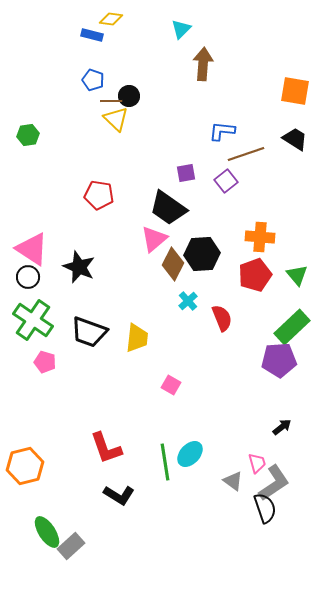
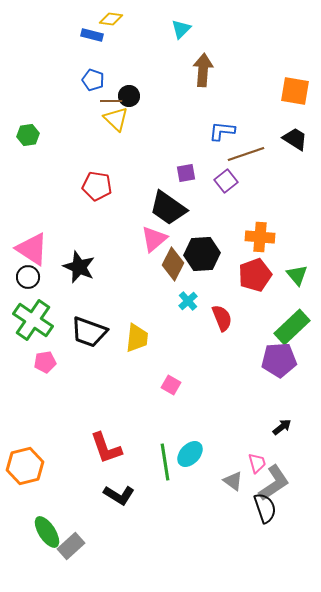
brown arrow at (203, 64): moved 6 px down
red pentagon at (99, 195): moved 2 px left, 9 px up
pink pentagon at (45, 362): rotated 25 degrees counterclockwise
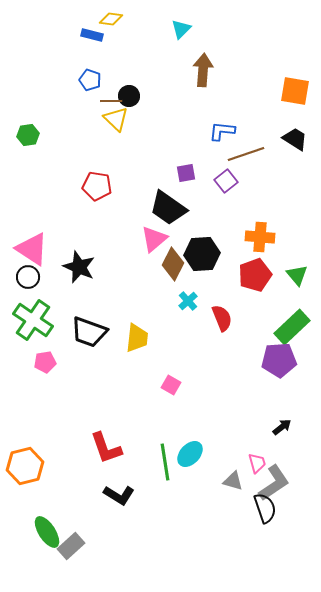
blue pentagon at (93, 80): moved 3 px left
gray triangle at (233, 481): rotated 20 degrees counterclockwise
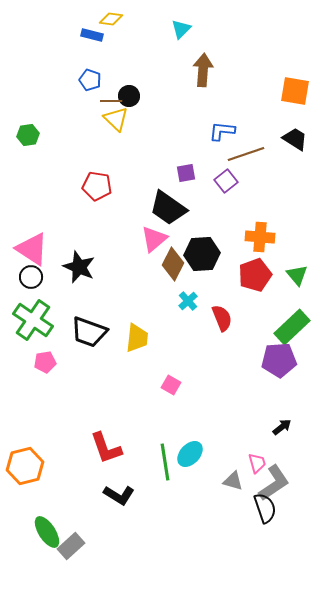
black circle at (28, 277): moved 3 px right
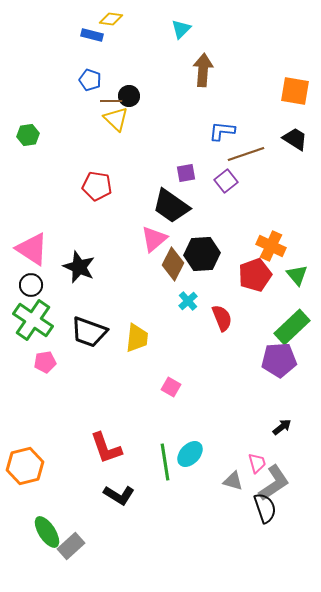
black trapezoid at (168, 208): moved 3 px right, 2 px up
orange cross at (260, 237): moved 11 px right, 9 px down; rotated 20 degrees clockwise
black circle at (31, 277): moved 8 px down
pink square at (171, 385): moved 2 px down
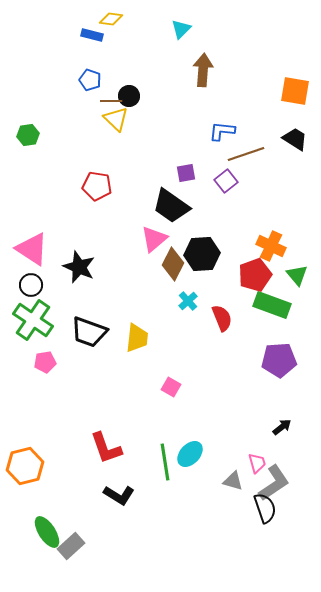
green rectangle at (292, 327): moved 20 px left, 22 px up; rotated 63 degrees clockwise
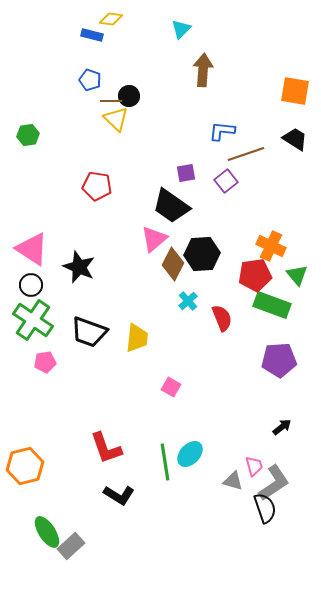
red pentagon at (255, 275): rotated 12 degrees clockwise
pink trapezoid at (257, 463): moved 3 px left, 3 px down
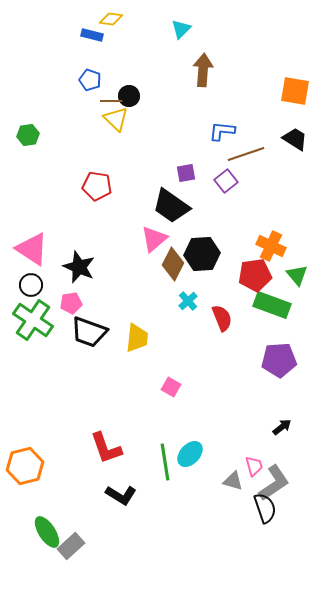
pink pentagon at (45, 362): moved 26 px right, 59 px up
black L-shape at (119, 495): moved 2 px right
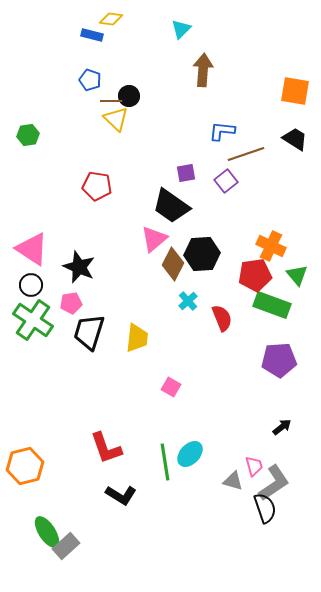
black trapezoid at (89, 332): rotated 87 degrees clockwise
gray rectangle at (71, 546): moved 5 px left
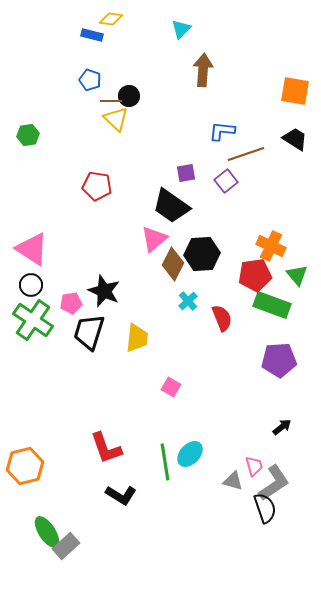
black star at (79, 267): moved 25 px right, 24 px down
